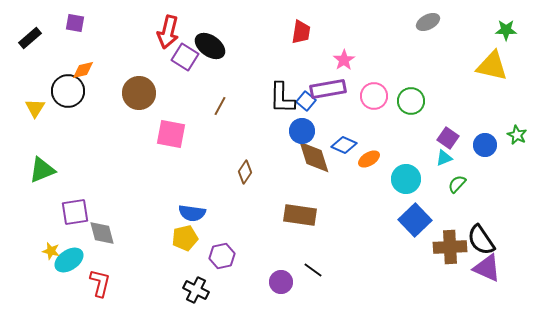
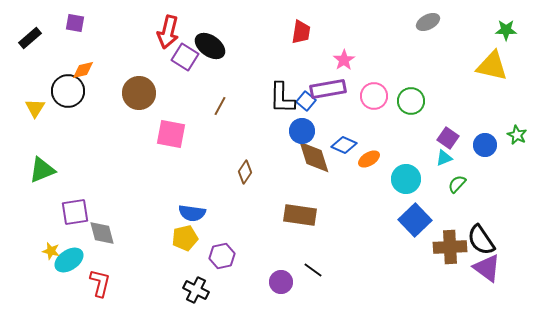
purple triangle at (487, 268): rotated 12 degrees clockwise
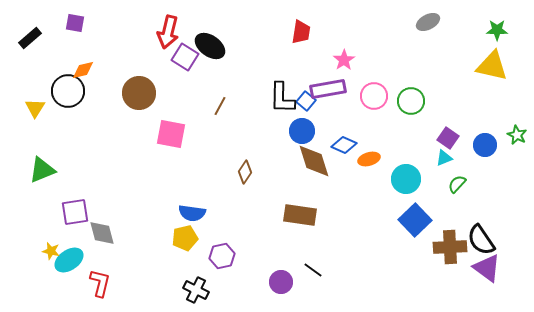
green star at (506, 30): moved 9 px left
brown diamond at (314, 157): moved 4 px down
orange ellipse at (369, 159): rotated 15 degrees clockwise
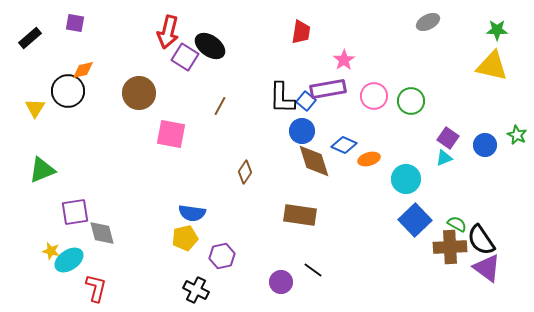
green semicircle at (457, 184): moved 40 px down; rotated 78 degrees clockwise
red L-shape at (100, 283): moved 4 px left, 5 px down
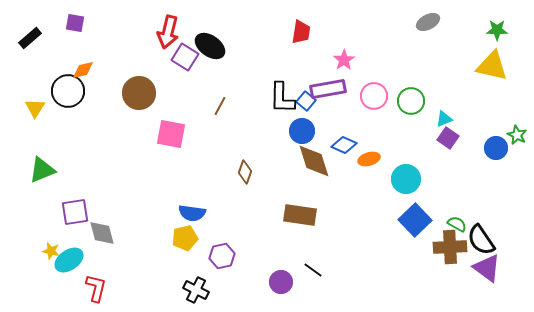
blue circle at (485, 145): moved 11 px right, 3 px down
cyan triangle at (444, 158): moved 39 px up
brown diamond at (245, 172): rotated 15 degrees counterclockwise
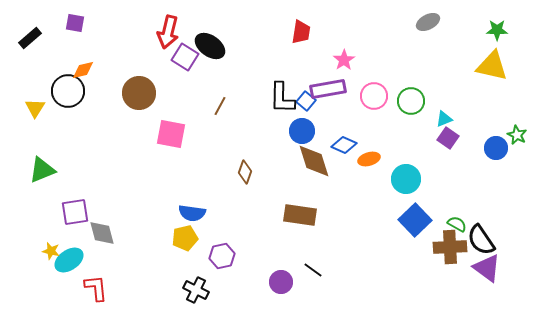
red L-shape at (96, 288): rotated 20 degrees counterclockwise
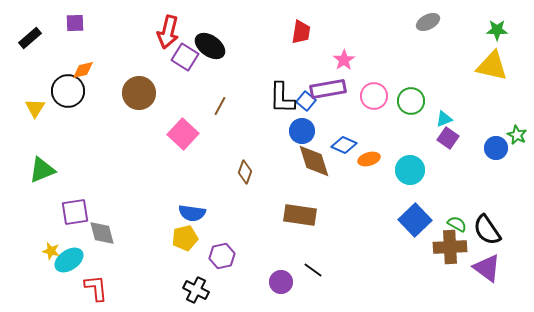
purple square at (75, 23): rotated 12 degrees counterclockwise
pink square at (171, 134): moved 12 px right; rotated 32 degrees clockwise
cyan circle at (406, 179): moved 4 px right, 9 px up
black semicircle at (481, 240): moved 6 px right, 10 px up
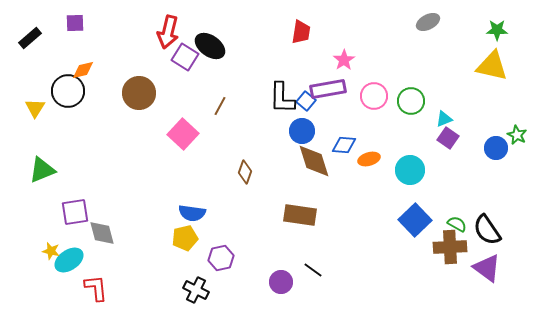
blue diamond at (344, 145): rotated 20 degrees counterclockwise
purple hexagon at (222, 256): moved 1 px left, 2 px down
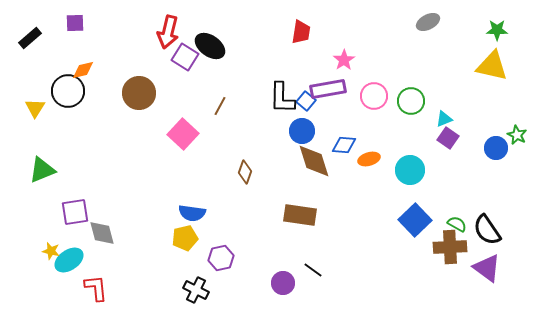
purple circle at (281, 282): moved 2 px right, 1 px down
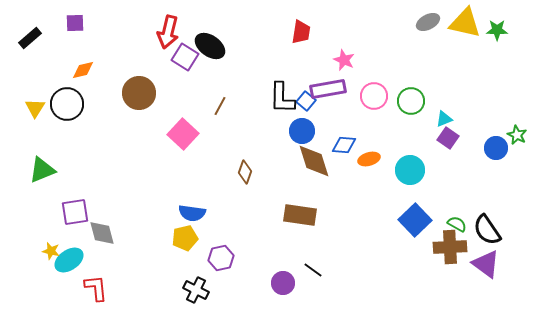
pink star at (344, 60): rotated 15 degrees counterclockwise
yellow triangle at (492, 66): moved 27 px left, 43 px up
black circle at (68, 91): moved 1 px left, 13 px down
purple triangle at (487, 268): moved 1 px left, 4 px up
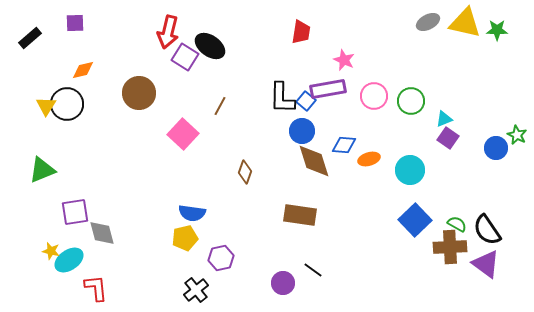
yellow triangle at (35, 108): moved 11 px right, 2 px up
black cross at (196, 290): rotated 25 degrees clockwise
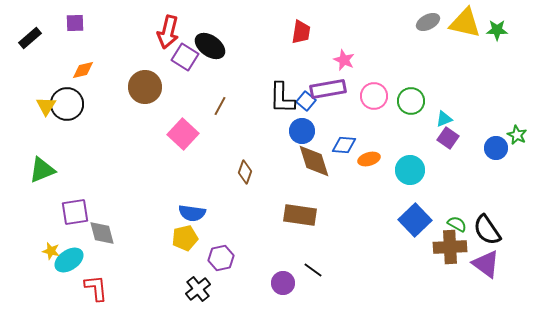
brown circle at (139, 93): moved 6 px right, 6 px up
black cross at (196, 290): moved 2 px right, 1 px up
